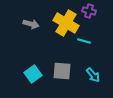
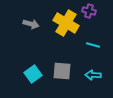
cyan line: moved 9 px right, 4 px down
cyan arrow: rotated 133 degrees clockwise
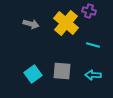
yellow cross: rotated 10 degrees clockwise
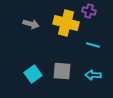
yellow cross: rotated 25 degrees counterclockwise
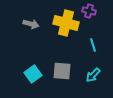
cyan line: rotated 56 degrees clockwise
cyan arrow: rotated 49 degrees counterclockwise
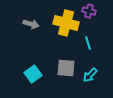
cyan line: moved 5 px left, 2 px up
gray square: moved 4 px right, 3 px up
cyan arrow: moved 3 px left
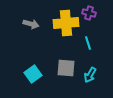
purple cross: moved 2 px down
yellow cross: rotated 20 degrees counterclockwise
cyan arrow: rotated 14 degrees counterclockwise
